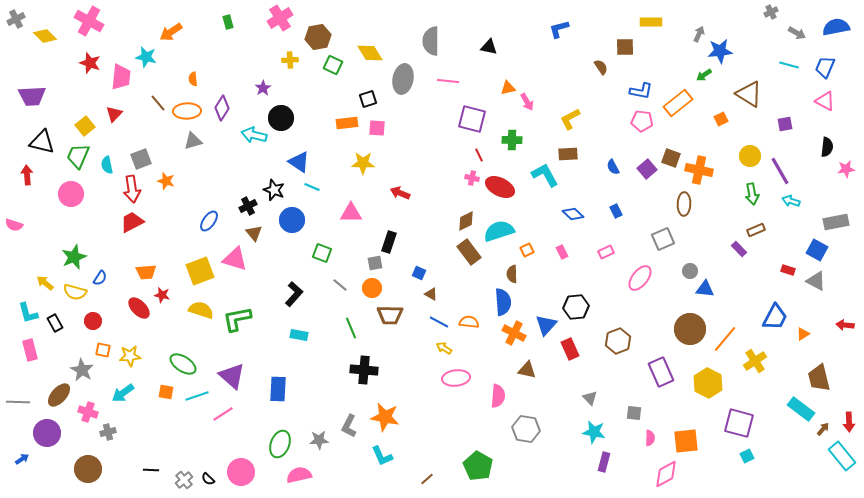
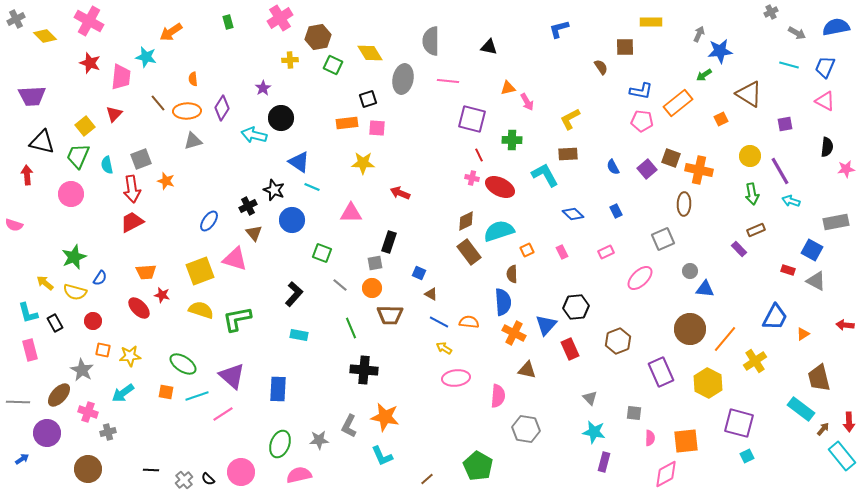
blue square at (817, 250): moved 5 px left
pink ellipse at (640, 278): rotated 8 degrees clockwise
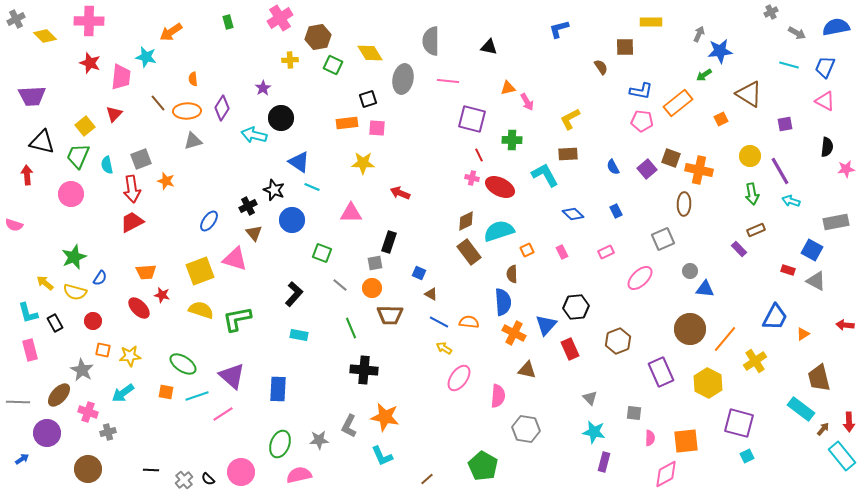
pink cross at (89, 21): rotated 28 degrees counterclockwise
pink ellipse at (456, 378): moved 3 px right; rotated 48 degrees counterclockwise
green pentagon at (478, 466): moved 5 px right
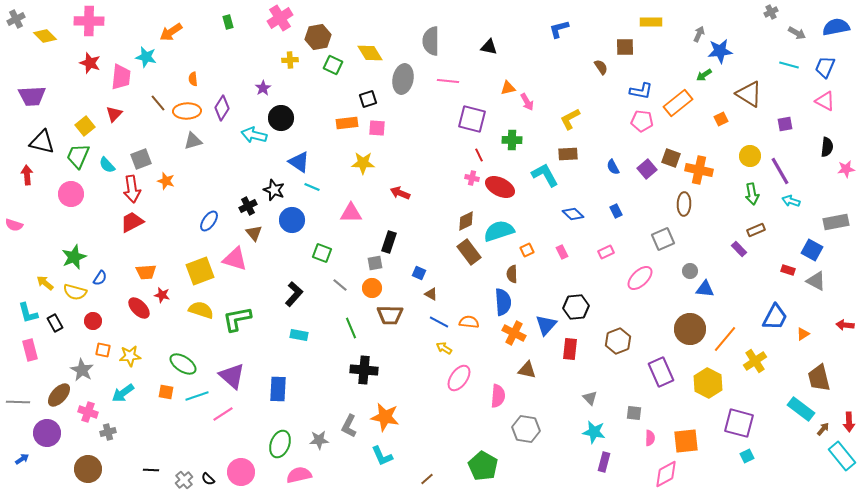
cyan semicircle at (107, 165): rotated 30 degrees counterclockwise
red rectangle at (570, 349): rotated 30 degrees clockwise
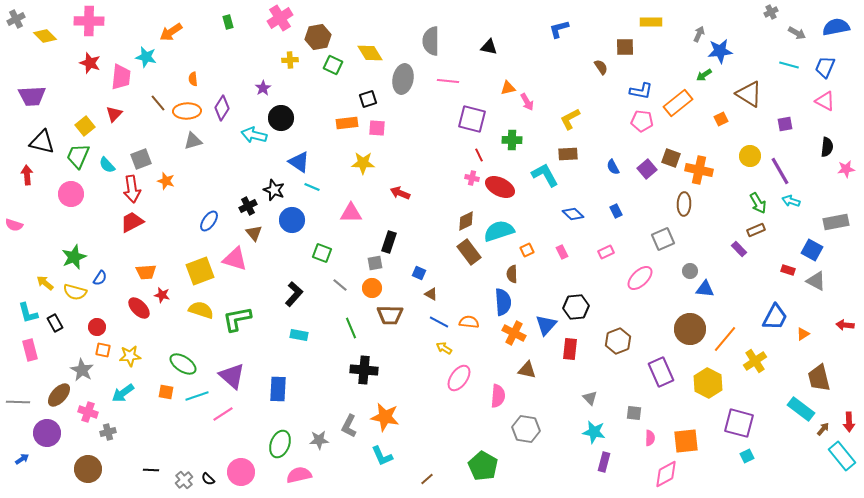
green arrow at (752, 194): moved 6 px right, 9 px down; rotated 20 degrees counterclockwise
red circle at (93, 321): moved 4 px right, 6 px down
